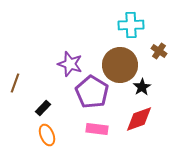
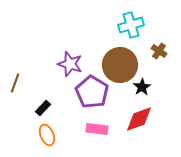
cyan cross: rotated 15 degrees counterclockwise
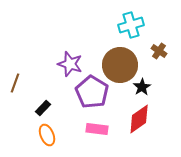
red diamond: rotated 16 degrees counterclockwise
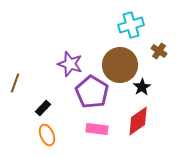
red diamond: moved 1 px left, 2 px down
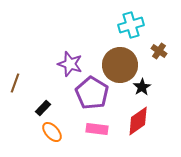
purple pentagon: moved 1 px down
orange ellipse: moved 5 px right, 3 px up; rotated 20 degrees counterclockwise
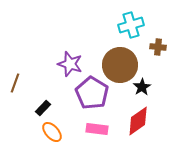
brown cross: moved 1 px left, 4 px up; rotated 28 degrees counterclockwise
